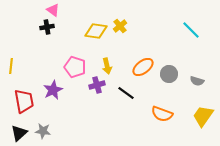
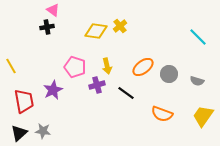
cyan line: moved 7 px right, 7 px down
yellow line: rotated 35 degrees counterclockwise
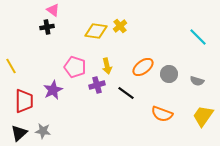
red trapezoid: rotated 10 degrees clockwise
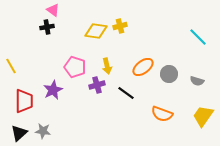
yellow cross: rotated 24 degrees clockwise
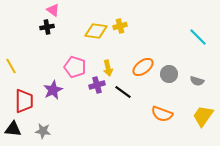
yellow arrow: moved 1 px right, 2 px down
black line: moved 3 px left, 1 px up
black triangle: moved 6 px left, 4 px up; rotated 48 degrees clockwise
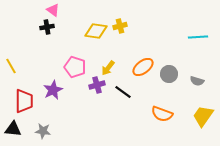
cyan line: rotated 48 degrees counterclockwise
yellow arrow: rotated 49 degrees clockwise
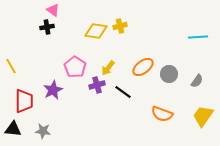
pink pentagon: rotated 15 degrees clockwise
gray semicircle: rotated 72 degrees counterclockwise
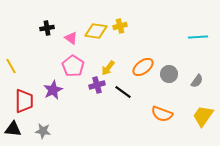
pink triangle: moved 18 px right, 28 px down
black cross: moved 1 px down
pink pentagon: moved 2 px left, 1 px up
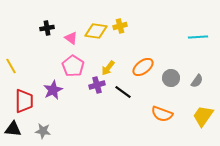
gray circle: moved 2 px right, 4 px down
